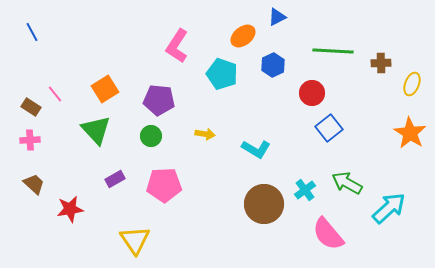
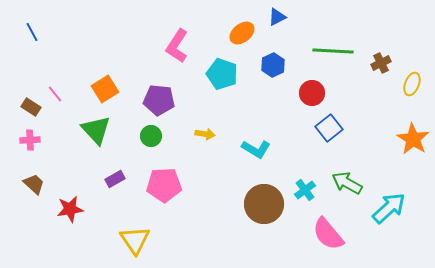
orange ellipse: moved 1 px left, 3 px up
brown cross: rotated 24 degrees counterclockwise
orange star: moved 3 px right, 6 px down
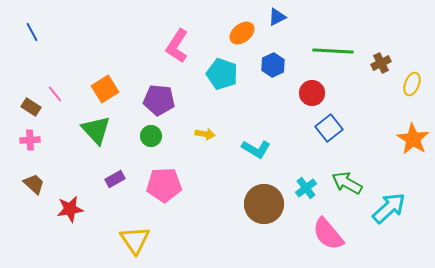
cyan cross: moved 1 px right, 2 px up
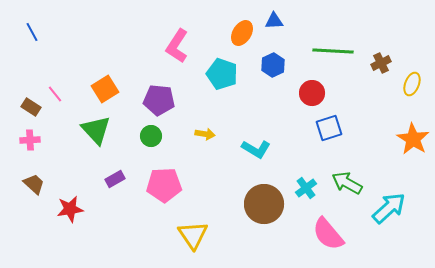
blue triangle: moved 3 px left, 4 px down; rotated 24 degrees clockwise
orange ellipse: rotated 20 degrees counterclockwise
blue square: rotated 20 degrees clockwise
yellow triangle: moved 58 px right, 5 px up
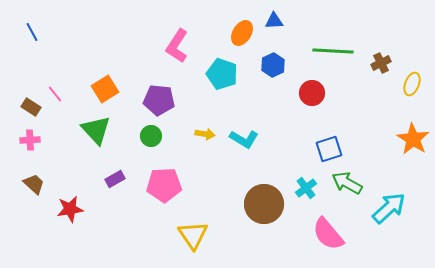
blue square: moved 21 px down
cyan L-shape: moved 12 px left, 10 px up
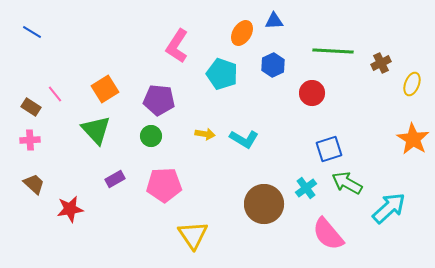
blue line: rotated 30 degrees counterclockwise
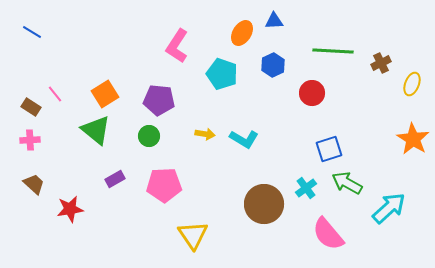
orange square: moved 5 px down
green triangle: rotated 8 degrees counterclockwise
green circle: moved 2 px left
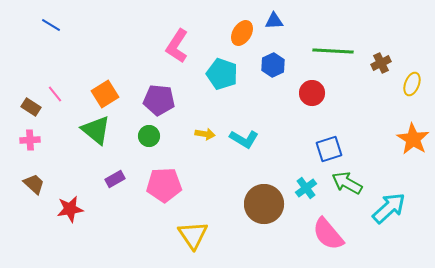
blue line: moved 19 px right, 7 px up
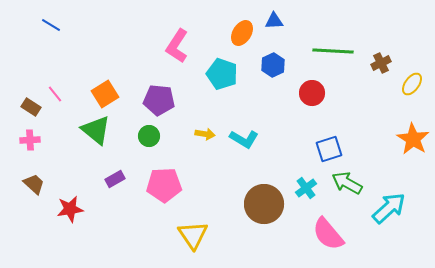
yellow ellipse: rotated 15 degrees clockwise
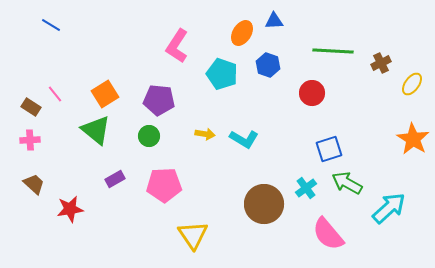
blue hexagon: moved 5 px left; rotated 15 degrees counterclockwise
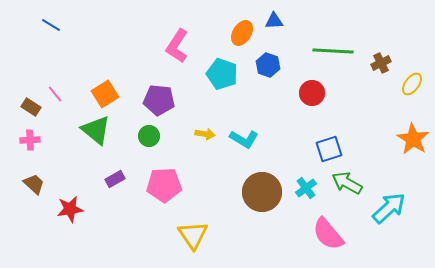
brown circle: moved 2 px left, 12 px up
